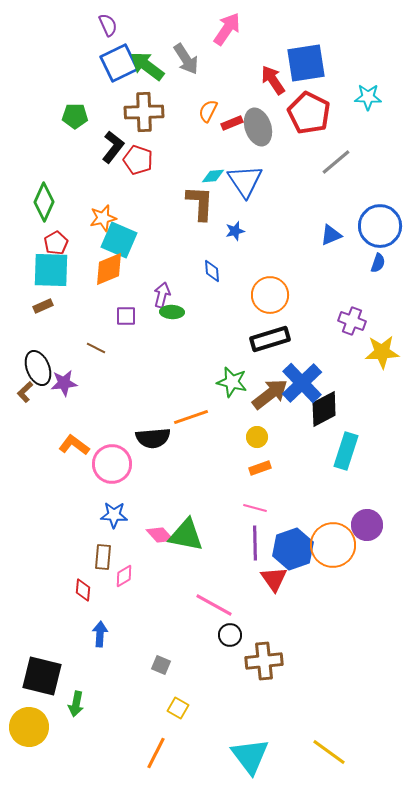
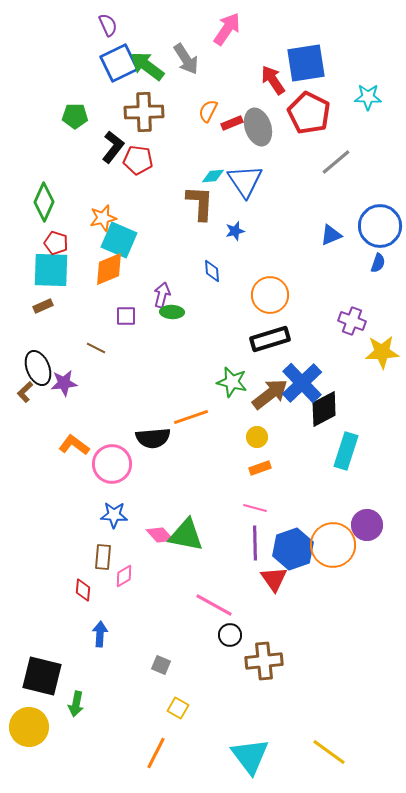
red pentagon at (138, 160): rotated 12 degrees counterclockwise
red pentagon at (56, 243): rotated 25 degrees counterclockwise
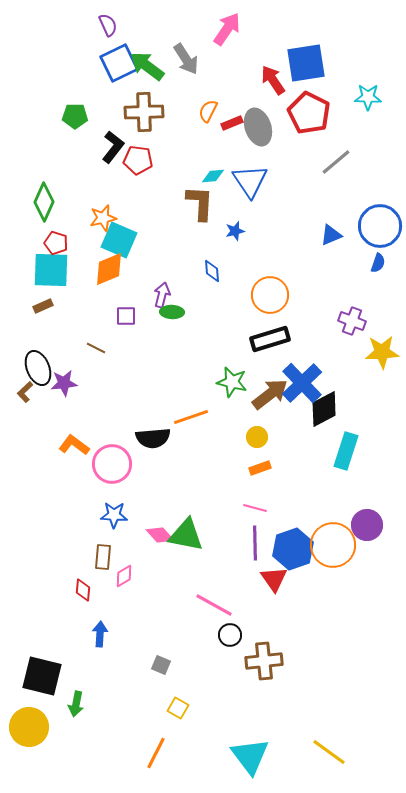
blue triangle at (245, 181): moved 5 px right
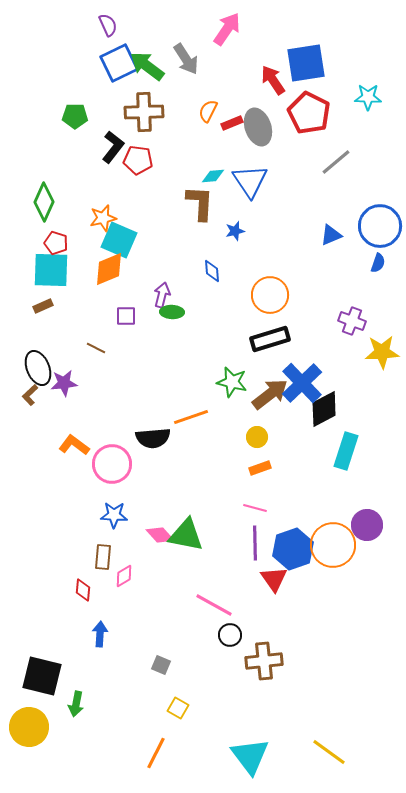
brown L-shape at (25, 392): moved 5 px right, 3 px down
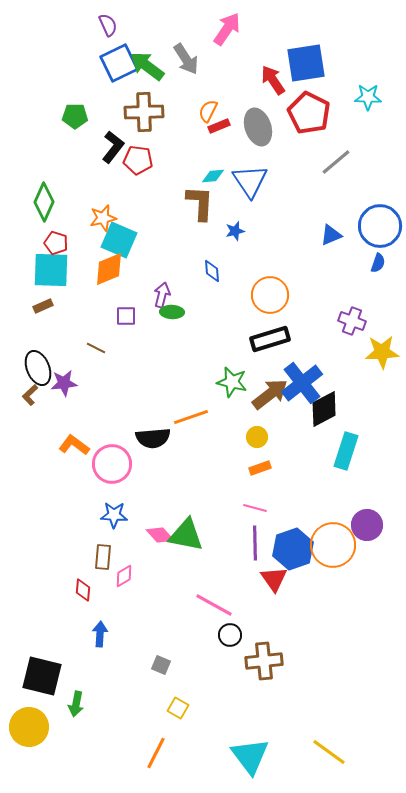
red rectangle at (232, 123): moved 13 px left, 3 px down
blue cross at (302, 383): rotated 6 degrees clockwise
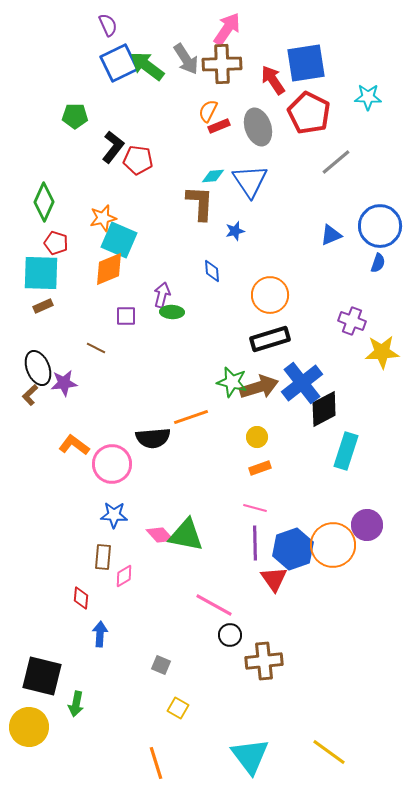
brown cross at (144, 112): moved 78 px right, 48 px up
cyan square at (51, 270): moved 10 px left, 3 px down
brown arrow at (270, 394): moved 11 px left, 7 px up; rotated 21 degrees clockwise
red diamond at (83, 590): moved 2 px left, 8 px down
orange line at (156, 753): moved 10 px down; rotated 44 degrees counterclockwise
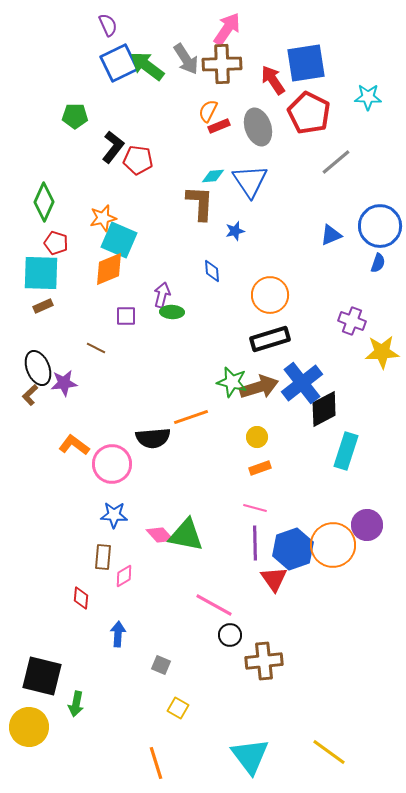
blue arrow at (100, 634): moved 18 px right
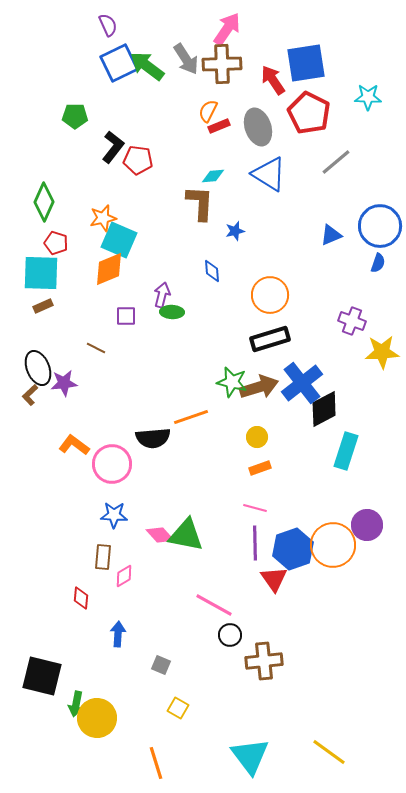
blue triangle at (250, 181): moved 19 px right, 7 px up; rotated 24 degrees counterclockwise
yellow circle at (29, 727): moved 68 px right, 9 px up
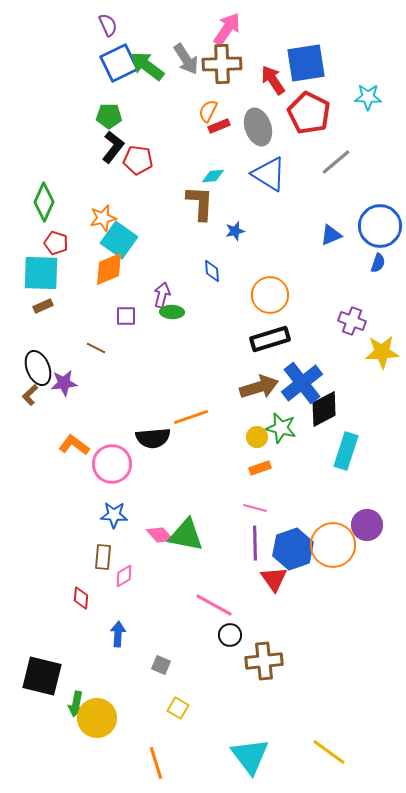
green pentagon at (75, 116): moved 34 px right
cyan square at (119, 240): rotated 12 degrees clockwise
green star at (232, 382): moved 49 px right, 46 px down
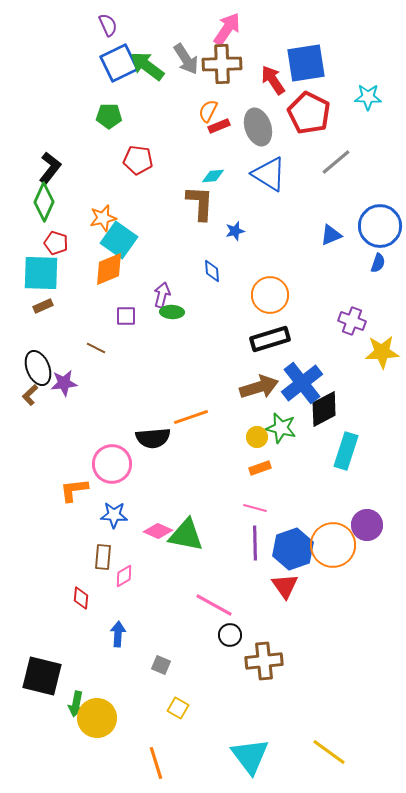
black L-shape at (113, 147): moved 63 px left, 21 px down
orange L-shape at (74, 445): moved 45 px down; rotated 44 degrees counterclockwise
pink diamond at (160, 535): moved 2 px left, 4 px up; rotated 24 degrees counterclockwise
red triangle at (274, 579): moved 11 px right, 7 px down
